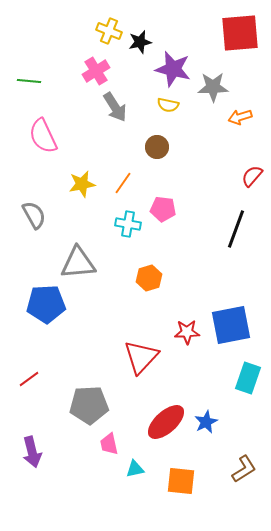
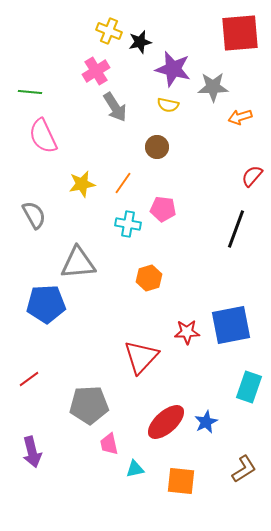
green line: moved 1 px right, 11 px down
cyan rectangle: moved 1 px right, 9 px down
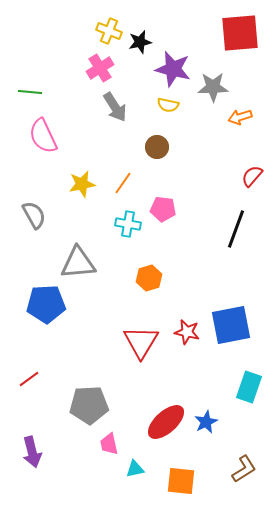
pink cross: moved 4 px right, 3 px up
red star: rotated 15 degrees clockwise
red triangle: moved 15 px up; rotated 12 degrees counterclockwise
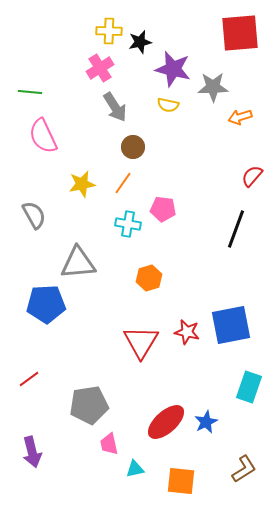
yellow cross: rotated 20 degrees counterclockwise
brown circle: moved 24 px left
gray pentagon: rotated 6 degrees counterclockwise
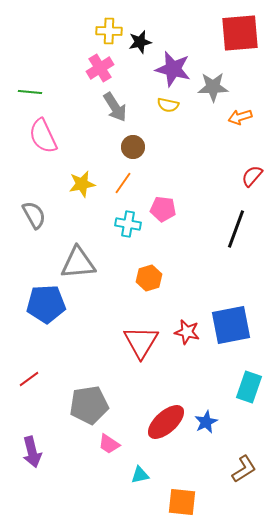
pink trapezoid: rotated 45 degrees counterclockwise
cyan triangle: moved 5 px right, 6 px down
orange square: moved 1 px right, 21 px down
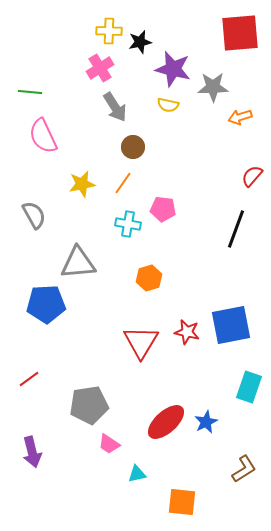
cyan triangle: moved 3 px left, 1 px up
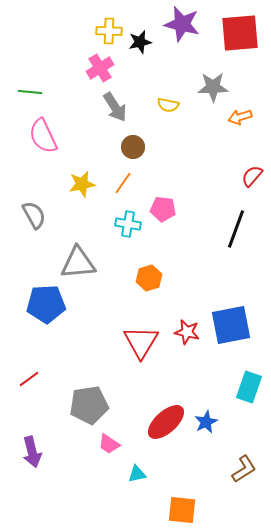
purple star: moved 9 px right, 45 px up
orange square: moved 8 px down
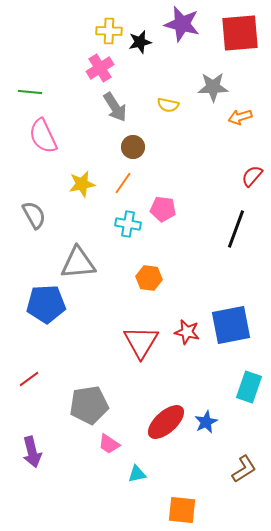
orange hexagon: rotated 25 degrees clockwise
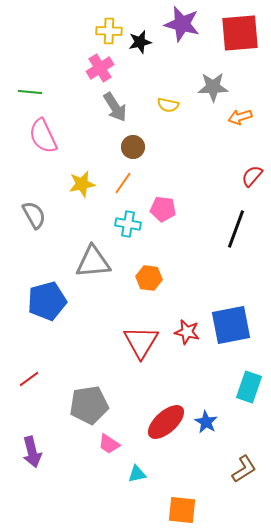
gray triangle: moved 15 px right, 1 px up
blue pentagon: moved 1 px right, 3 px up; rotated 12 degrees counterclockwise
blue star: rotated 15 degrees counterclockwise
